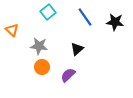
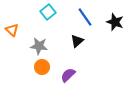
black star: rotated 12 degrees clockwise
black triangle: moved 8 px up
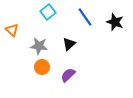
black triangle: moved 8 px left, 3 px down
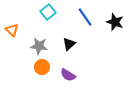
purple semicircle: rotated 105 degrees counterclockwise
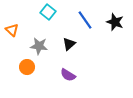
cyan square: rotated 14 degrees counterclockwise
blue line: moved 3 px down
orange circle: moved 15 px left
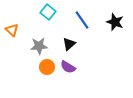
blue line: moved 3 px left
gray star: rotated 12 degrees counterclockwise
orange circle: moved 20 px right
purple semicircle: moved 8 px up
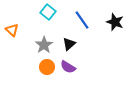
gray star: moved 5 px right, 1 px up; rotated 30 degrees counterclockwise
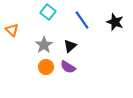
black triangle: moved 1 px right, 2 px down
orange circle: moved 1 px left
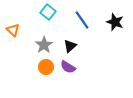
orange triangle: moved 1 px right
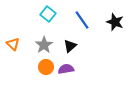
cyan square: moved 2 px down
orange triangle: moved 14 px down
purple semicircle: moved 2 px left, 2 px down; rotated 140 degrees clockwise
